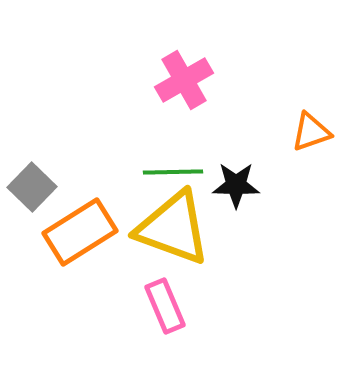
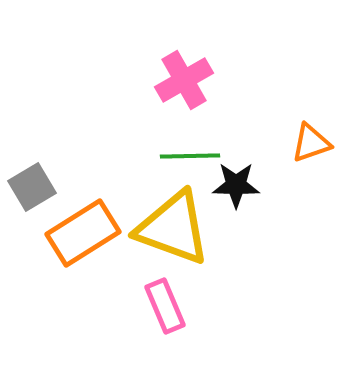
orange triangle: moved 11 px down
green line: moved 17 px right, 16 px up
gray square: rotated 15 degrees clockwise
orange rectangle: moved 3 px right, 1 px down
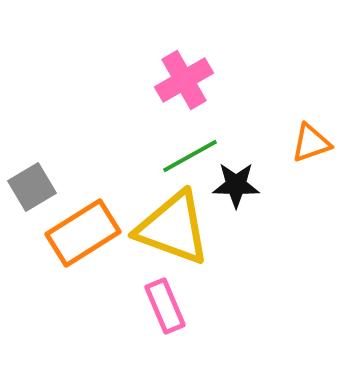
green line: rotated 28 degrees counterclockwise
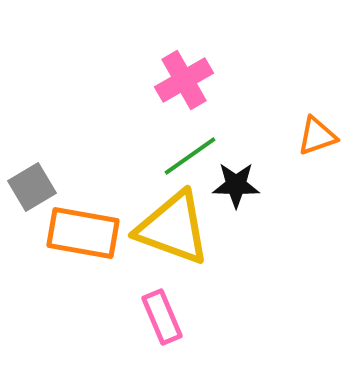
orange triangle: moved 6 px right, 7 px up
green line: rotated 6 degrees counterclockwise
orange rectangle: rotated 42 degrees clockwise
pink rectangle: moved 3 px left, 11 px down
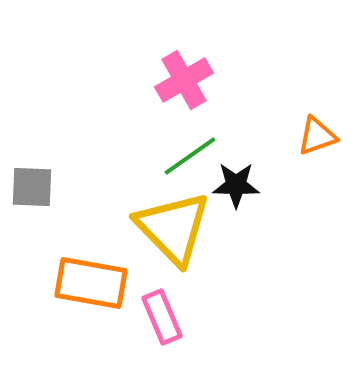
gray square: rotated 33 degrees clockwise
yellow triangle: rotated 26 degrees clockwise
orange rectangle: moved 8 px right, 50 px down
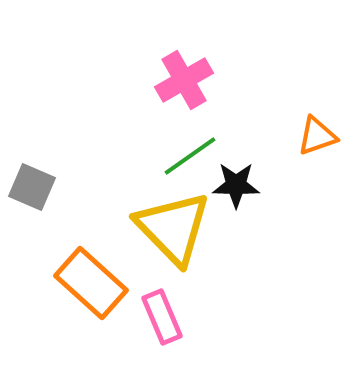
gray square: rotated 21 degrees clockwise
orange rectangle: rotated 32 degrees clockwise
